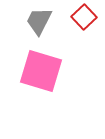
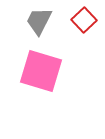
red square: moved 3 px down
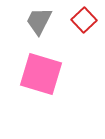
pink square: moved 3 px down
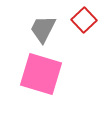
gray trapezoid: moved 4 px right, 8 px down
